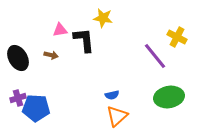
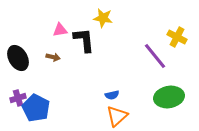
brown arrow: moved 2 px right, 2 px down
blue pentagon: rotated 24 degrees clockwise
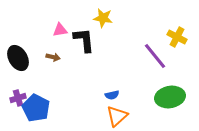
green ellipse: moved 1 px right
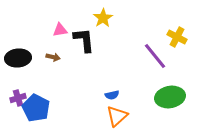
yellow star: rotated 30 degrees clockwise
black ellipse: rotated 65 degrees counterclockwise
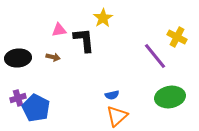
pink triangle: moved 1 px left
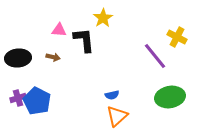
pink triangle: rotated 14 degrees clockwise
blue pentagon: moved 1 px right, 7 px up
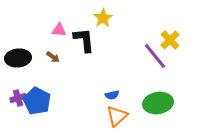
yellow cross: moved 7 px left, 3 px down; rotated 18 degrees clockwise
brown arrow: rotated 24 degrees clockwise
green ellipse: moved 12 px left, 6 px down
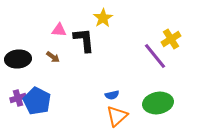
yellow cross: moved 1 px right, 1 px up; rotated 12 degrees clockwise
black ellipse: moved 1 px down
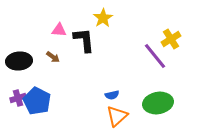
black ellipse: moved 1 px right, 2 px down
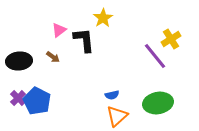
pink triangle: rotated 42 degrees counterclockwise
purple cross: rotated 28 degrees counterclockwise
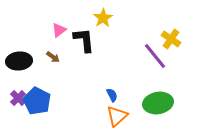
yellow cross: rotated 24 degrees counterclockwise
blue semicircle: rotated 104 degrees counterclockwise
